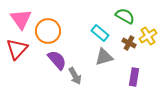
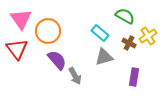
red triangle: rotated 20 degrees counterclockwise
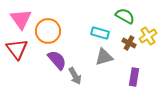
cyan rectangle: rotated 24 degrees counterclockwise
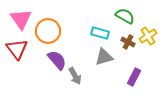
brown cross: moved 1 px left, 1 px up
purple rectangle: rotated 18 degrees clockwise
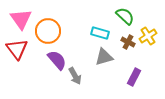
green semicircle: rotated 12 degrees clockwise
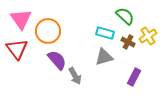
cyan rectangle: moved 5 px right
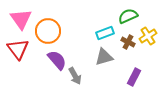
green semicircle: moved 3 px right; rotated 66 degrees counterclockwise
cyan rectangle: rotated 36 degrees counterclockwise
red triangle: moved 1 px right
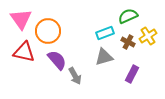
red triangle: moved 6 px right, 3 px down; rotated 40 degrees counterclockwise
purple rectangle: moved 2 px left, 3 px up
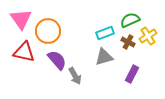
green semicircle: moved 2 px right, 4 px down
